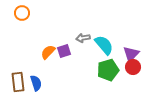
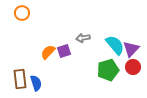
cyan semicircle: moved 11 px right
purple triangle: moved 5 px up
brown rectangle: moved 2 px right, 3 px up
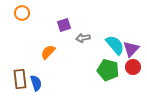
purple square: moved 26 px up
green pentagon: rotated 30 degrees clockwise
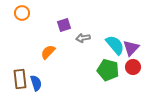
purple triangle: moved 1 px up
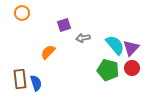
red circle: moved 1 px left, 1 px down
